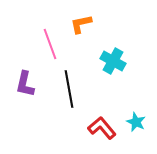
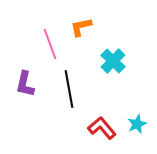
orange L-shape: moved 3 px down
cyan cross: rotated 15 degrees clockwise
cyan star: moved 1 px right, 2 px down; rotated 24 degrees clockwise
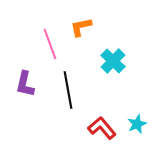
black line: moved 1 px left, 1 px down
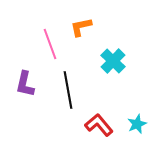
red L-shape: moved 3 px left, 3 px up
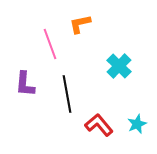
orange L-shape: moved 1 px left, 3 px up
cyan cross: moved 6 px right, 5 px down
purple L-shape: rotated 8 degrees counterclockwise
black line: moved 1 px left, 4 px down
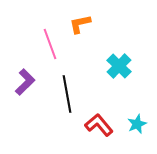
purple L-shape: moved 2 px up; rotated 140 degrees counterclockwise
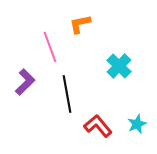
pink line: moved 3 px down
red L-shape: moved 1 px left, 1 px down
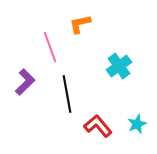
cyan cross: rotated 10 degrees clockwise
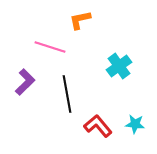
orange L-shape: moved 4 px up
pink line: rotated 52 degrees counterclockwise
cyan star: moved 2 px left; rotated 30 degrees clockwise
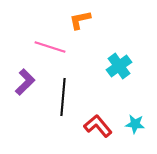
black line: moved 4 px left, 3 px down; rotated 15 degrees clockwise
